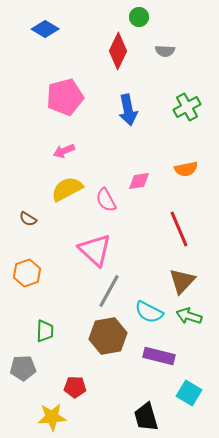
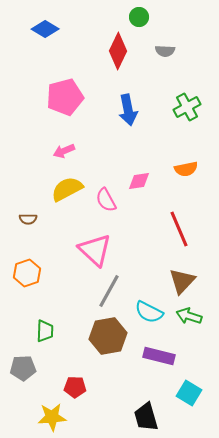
brown semicircle: rotated 30 degrees counterclockwise
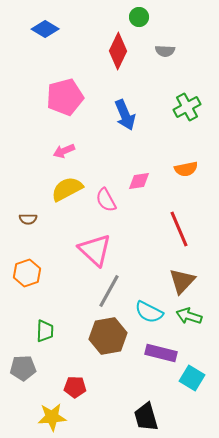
blue arrow: moved 3 px left, 5 px down; rotated 12 degrees counterclockwise
purple rectangle: moved 2 px right, 3 px up
cyan square: moved 3 px right, 15 px up
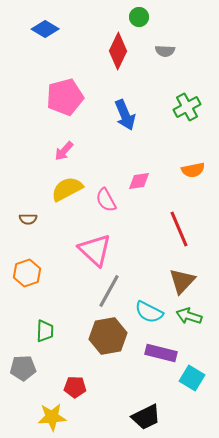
pink arrow: rotated 25 degrees counterclockwise
orange semicircle: moved 7 px right, 1 px down
black trapezoid: rotated 100 degrees counterclockwise
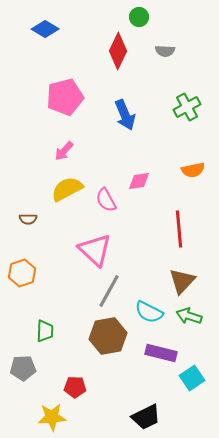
red line: rotated 18 degrees clockwise
orange hexagon: moved 5 px left
cyan square: rotated 25 degrees clockwise
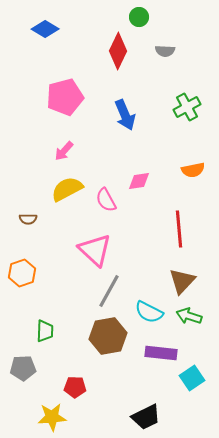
purple rectangle: rotated 8 degrees counterclockwise
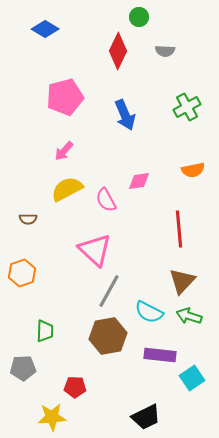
purple rectangle: moved 1 px left, 2 px down
